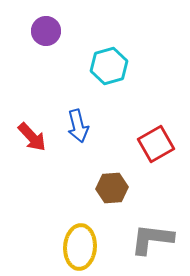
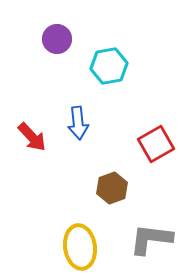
purple circle: moved 11 px right, 8 px down
cyan hexagon: rotated 6 degrees clockwise
blue arrow: moved 3 px up; rotated 8 degrees clockwise
brown hexagon: rotated 16 degrees counterclockwise
gray L-shape: moved 1 px left
yellow ellipse: rotated 12 degrees counterclockwise
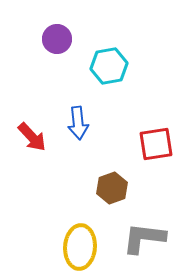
red square: rotated 21 degrees clockwise
gray L-shape: moved 7 px left, 1 px up
yellow ellipse: rotated 12 degrees clockwise
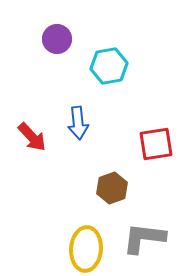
yellow ellipse: moved 6 px right, 2 px down
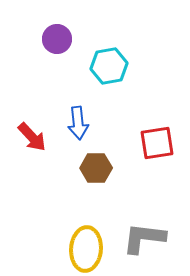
red square: moved 1 px right, 1 px up
brown hexagon: moved 16 px left, 20 px up; rotated 20 degrees clockwise
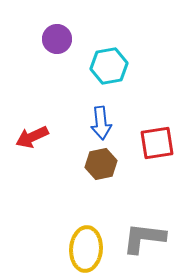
blue arrow: moved 23 px right
red arrow: rotated 108 degrees clockwise
brown hexagon: moved 5 px right, 4 px up; rotated 12 degrees counterclockwise
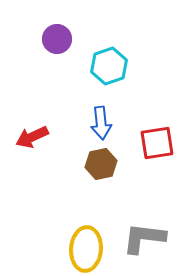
cyan hexagon: rotated 9 degrees counterclockwise
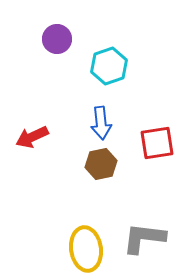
yellow ellipse: rotated 12 degrees counterclockwise
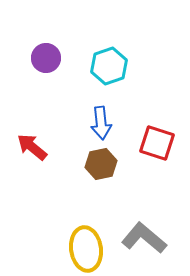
purple circle: moved 11 px left, 19 px down
red arrow: moved 10 px down; rotated 64 degrees clockwise
red square: rotated 27 degrees clockwise
gray L-shape: rotated 33 degrees clockwise
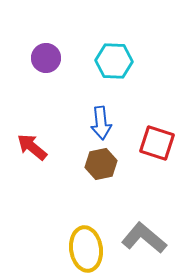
cyan hexagon: moved 5 px right, 5 px up; rotated 21 degrees clockwise
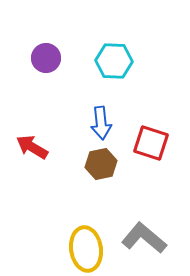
red square: moved 6 px left
red arrow: rotated 8 degrees counterclockwise
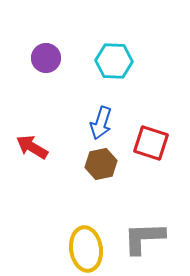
blue arrow: rotated 24 degrees clockwise
gray L-shape: rotated 42 degrees counterclockwise
